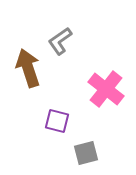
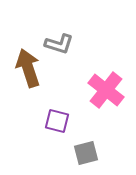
gray L-shape: moved 1 px left, 3 px down; rotated 128 degrees counterclockwise
pink cross: moved 1 px down
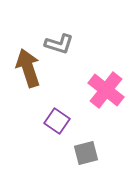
purple square: rotated 20 degrees clockwise
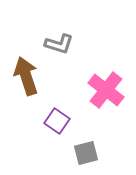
brown arrow: moved 2 px left, 8 px down
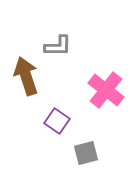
gray L-shape: moved 1 px left, 2 px down; rotated 16 degrees counterclockwise
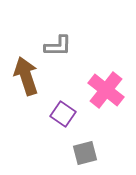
purple square: moved 6 px right, 7 px up
gray square: moved 1 px left
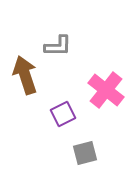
brown arrow: moved 1 px left, 1 px up
purple square: rotated 30 degrees clockwise
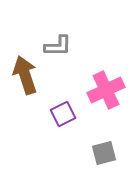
pink cross: rotated 27 degrees clockwise
gray square: moved 19 px right
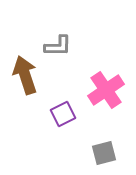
pink cross: rotated 9 degrees counterclockwise
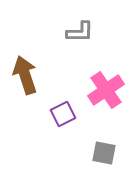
gray L-shape: moved 22 px right, 14 px up
gray square: rotated 25 degrees clockwise
